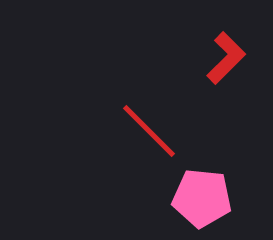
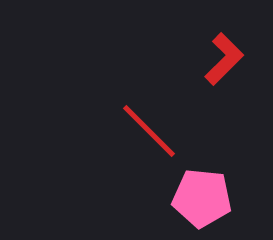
red L-shape: moved 2 px left, 1 px down
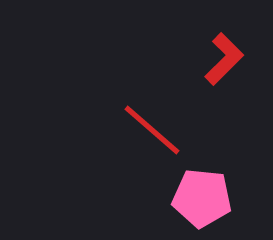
red line: moved 3 px right, 1 px up; rotated 4 degrees counterclockwise
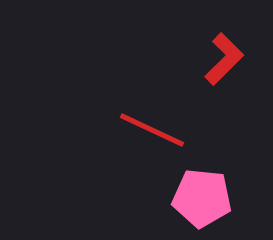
red line: rotated 16 degrees counterclockwise
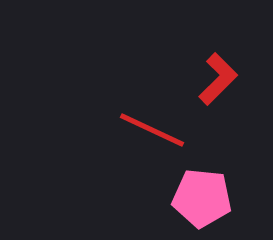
red L-shape: moved 6 px left, 20 px down
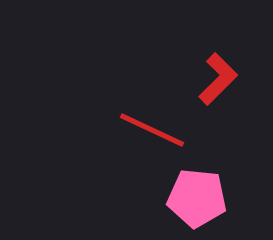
pink pentagon: moved 5 px left
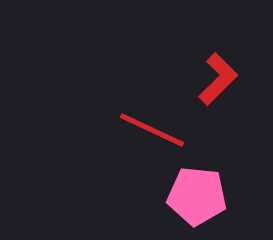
pink pentagon: moved 2 px up
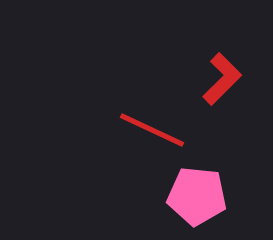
red L-shape: moved 4 px right
